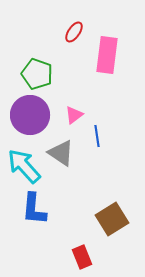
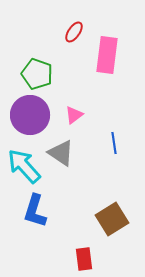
blue line: moved 17 px right, 7 px down
blue L-shape: moved 1 px right, 2 px down; rotated 12 degrees clockwise
red rectangle: moved 2 px right, 2 px down; rotated 15 degrees clockwise
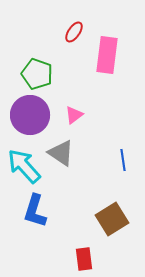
blue line: moved 9 px right, 17 px down
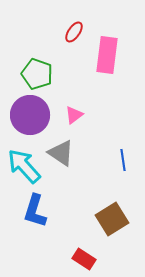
red rectangle: rotated 50 degrees counterclockwise
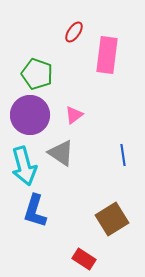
blue line: moved 5 px up
cyan arrow: rotated 153 degrees counterclockwise
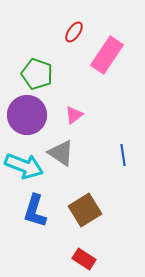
pink rectangle: rotated 27 degrees clockwise
purple circle: moved 3 px left
cyan arrow: rotated 54 degrees counterclockwise
brown square: moved 27 px left, 9 px up
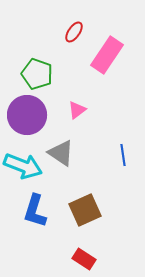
pink triangle: moved 3 px right, 5 px up
cyan arrow: moved 1 px left
brown square: rotated 8 degrees clockwise
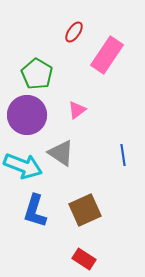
green pentagon: rotated 12 degrees clockwise
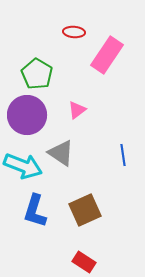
red ellipse: rotated 60 degrees clockwise
red rectangle: moved 3 px down
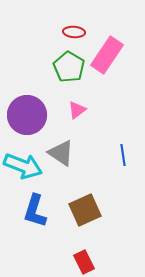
green pentagon: moved 32 px right, 7 px up
red rectangle: rotated 30 degrees clockwise
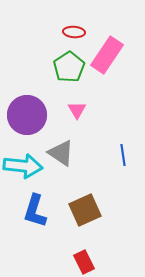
green pentagon: rotated 8 degrees clockwise
pink triangle: rotated 24 degrees counterclockwise
cyan arrow: rotated 15 degrees counterclockwise
